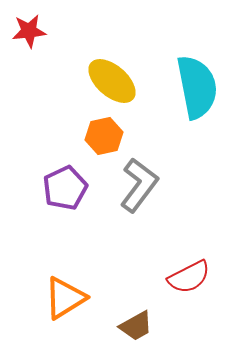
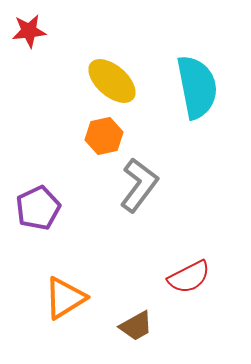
purple pentagon: moved 27 px left, 20 px down
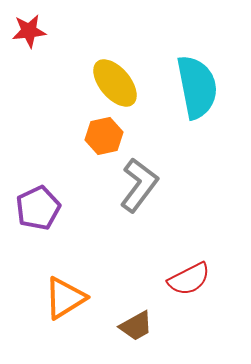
yellow ellipse: moved 3 px right, 2 px down; rotated 9 degrees clockwise
red semicircle: moved 2 px down
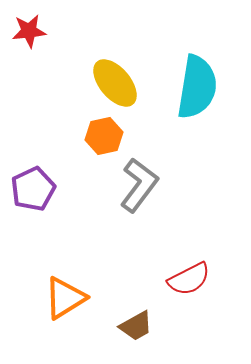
cyan semicircle: rotated 20 degrees clockwise
purple pentagon: moved 5 px left, 19 px up
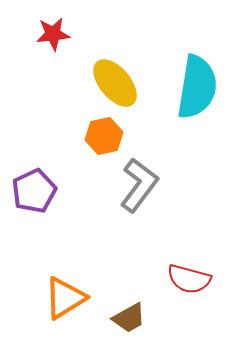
red star: moved 24 px right, 3 px down
purple pentagon: moved 1 px right, 2 px down
red semicircle: rotated 42 degrees clockwise
brown trapezoid: moved 7 px left, 8 px up
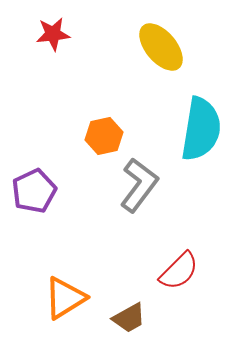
yellow ellipse: moved 46 px right, 36 px up
cyan semicircle: moved 4 px right, 42 px down
red semicircle: moved 10 px left, 8 px up; rotated 60 degrees counterclockwise
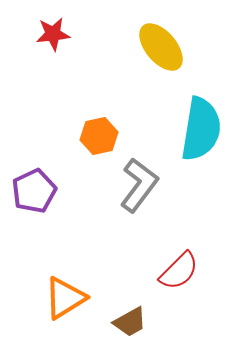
orange hexagon: moved 5 px left
brown trapezoid: moved 1 px right, 4 px down
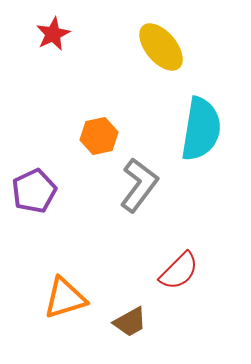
red star: rotated 20 degrees counterclockwise
orange triangle: rotated 15 degrees clockwise
